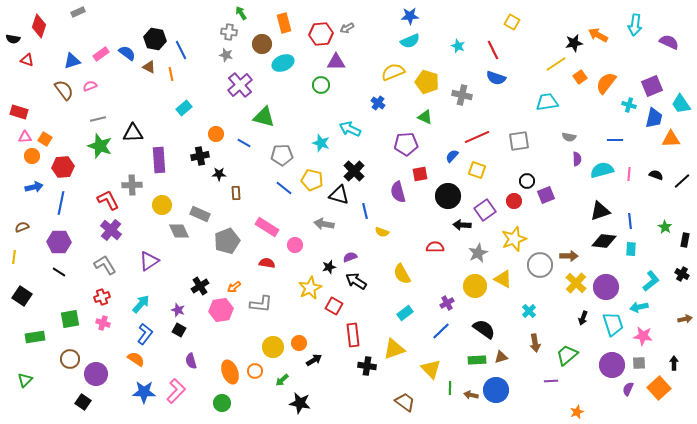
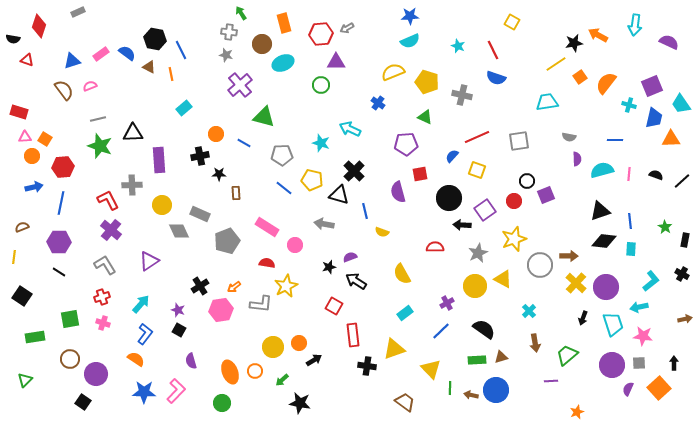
black circle at (448, 196): moved 1 px right, 2 px down
yellow star at (310, 288): moved 24 px left, 2 px up
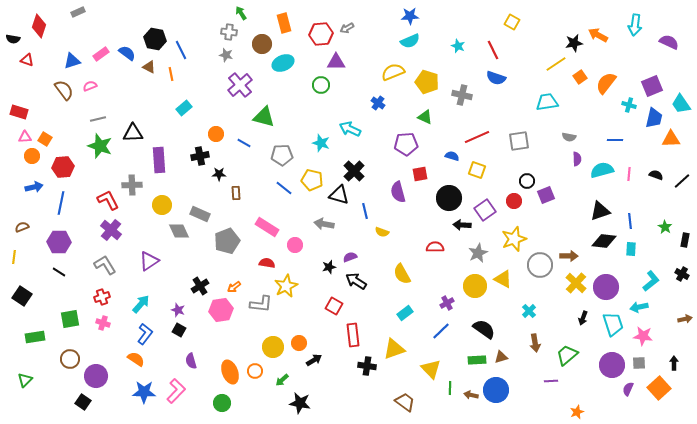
blue semicircle at (452, 156): rotated 64 degrees clockwise
purple circle at (96, 374): moved 2 px down
